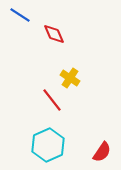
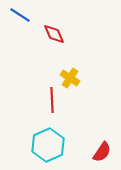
red line: rotated 35 degrees clockwise
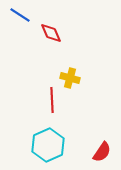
red diamond: moved 3 px left, 1 px up
yellow cross: rotated 18 degrees counterclockwise
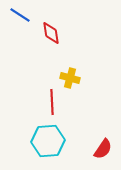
red diamond: rotated 15 degrees clockwise
red line: moved 2 px down
cyan hexagon: moved 4 px up; rotated 20 degrees clockwise
red semicircle: moved 1 px right, 3 px up
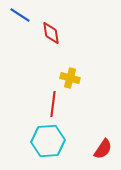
red line: moved 1 px right, 2 px down; rotated 10 degrees clockwise
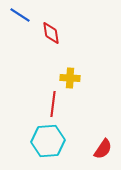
yellow cross: rotated 12 degrees counterclockwise
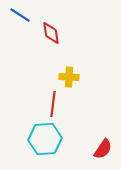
yellow cross: moved 1 px left, 1 px up
cyan hexagon: moved 3 px left, 2 px up
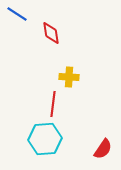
blue line: moved 3 px left, 1 px up
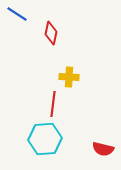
red diamond: rotated 20 degrees clockwise
red semicircle: rotated 70 degrees clockwise
